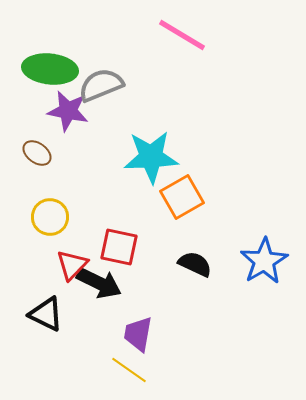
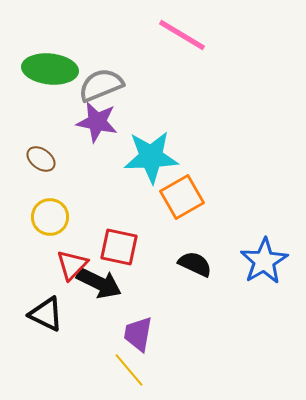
purple star: moved 29 px right, 11 px down
brown ellipse: moved 4 px right, 6 px down
yellow line: rotated 15 degrees clockwise
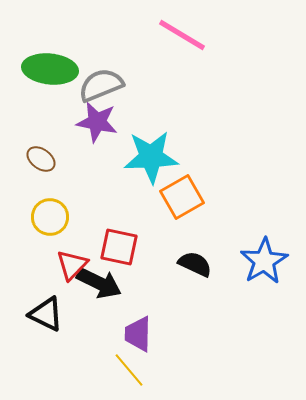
purple trapezoid: rotated 9 degrees counterclockwise
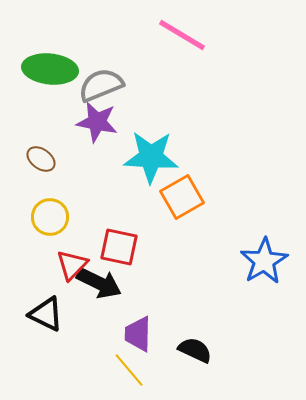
cyan star: rotated 6 degrees clockwise
black semicircle: moved 86 px down
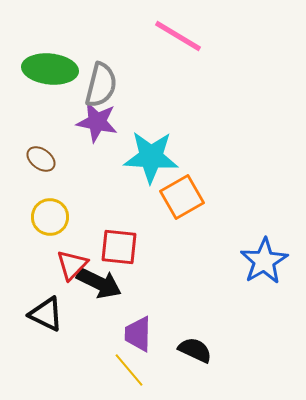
pink line: moved 4 px left, 1 px down
gray semicircle: rotated 126 degrees clockwise
red square: rotated 6 degrees counterclockwise
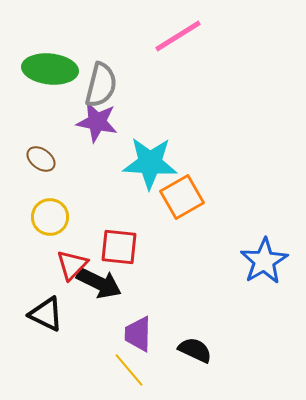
pink line: rotated 63 degrees counterclockwise
cyan star: moved 1 px left, 6 px down
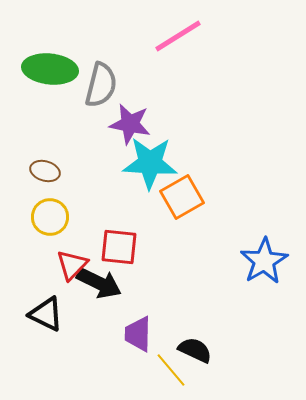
purple star: moved 33 px right, 2 px down
brown ellipse: moved 4 px right, 12 px down; rotated 20 degrees counterclockwise
yellow line: moved 42 px right
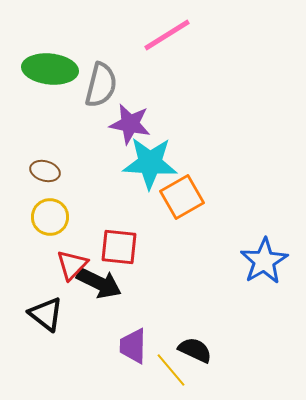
pink line: moved 11 px left, 1 px up
black triangle: rotated 12 degrees clockwise
purple trapezoid: moved 5 px left, 12 px down
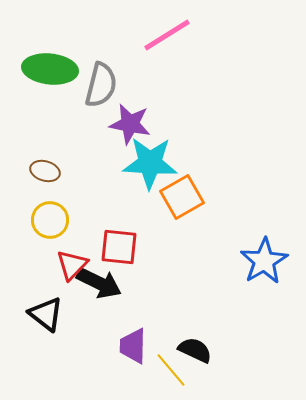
yellow circle: moved 3 px down
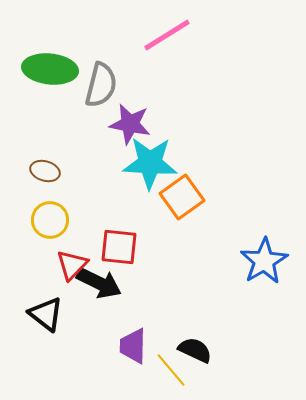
orange square: rotated 6 degrees counterclockwise
